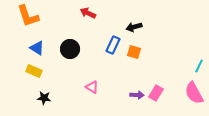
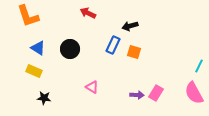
black arrow: moved 4 px left, 1 px up
blue triangle: moved 1 px right
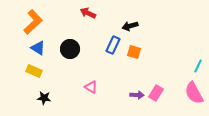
orange L-shape: moved 5 px right, 6 px down; rotated 115 degrees counterclockwise
cyan line: moved 1 px left
pink triangle: moved 1 px left
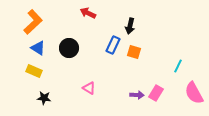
black arrow: rotated 63 degrees counterclockwise
black circle: moved 1 px left, 1 px up
cyan line: moved 20 px left
pink triangle: moved 2 px left, 1 px down
